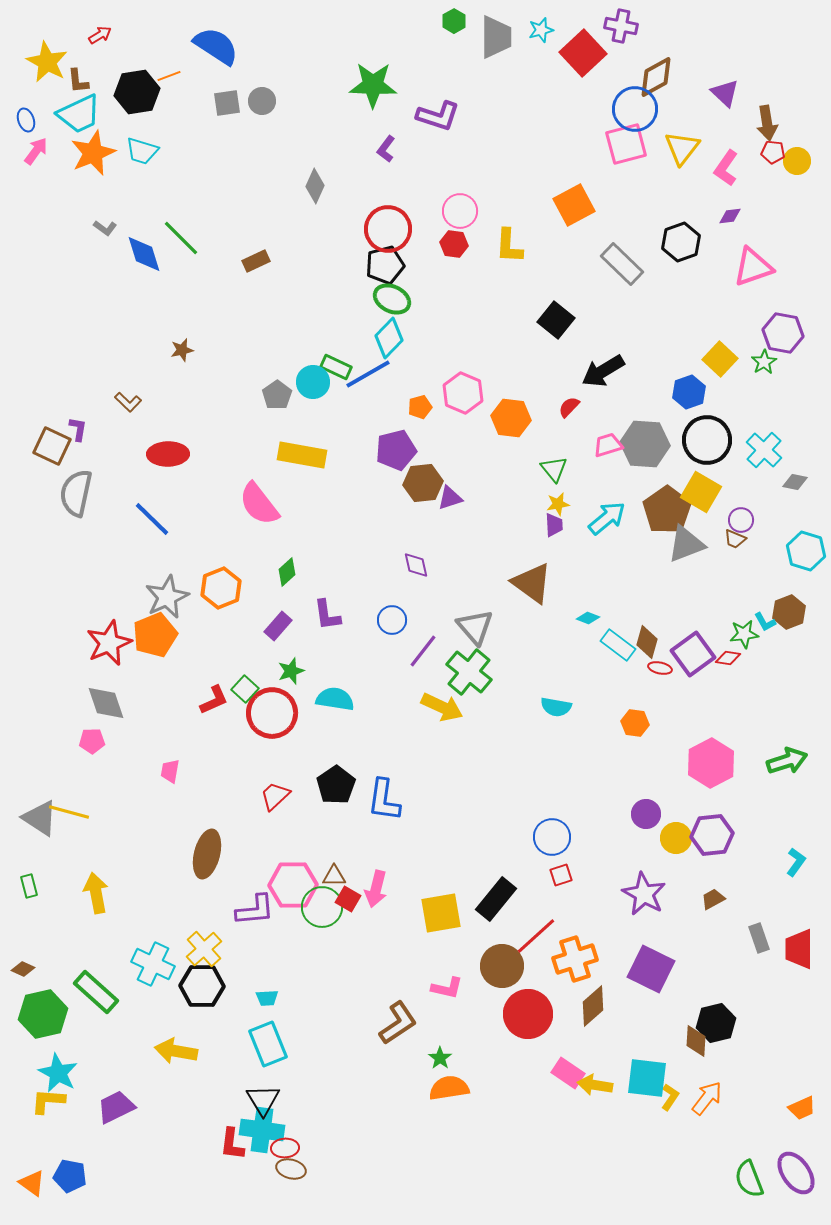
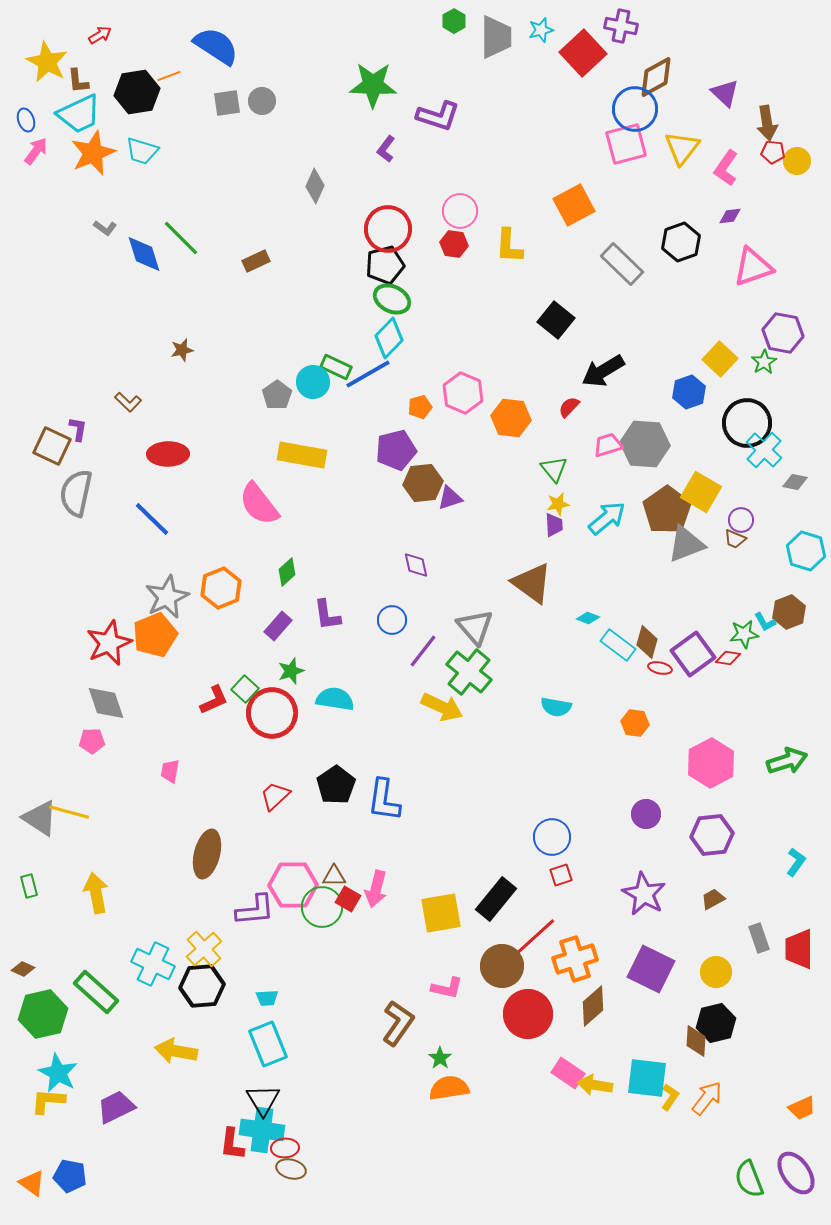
black circle at (707, 440): moved 40 px right, 17 px up
yellow circle at (676, 838): moved 40 px right, 134 px down
black hexagon at (202, 986): rotated 6 degrees counterclockwise
brown L-shape at (398, 1023): rotated 21 degrees counterclockwise
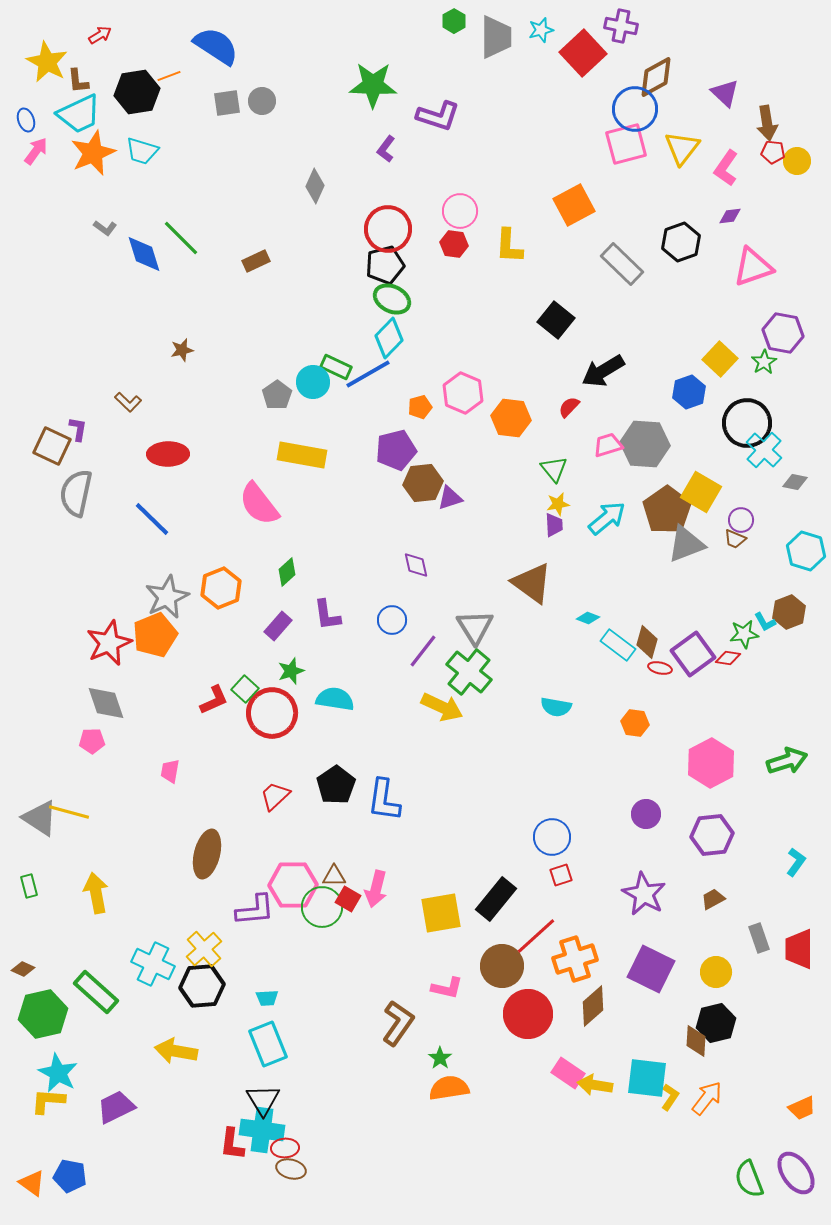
gray triangle at (475, 627): rotated 9 degrees clockwise
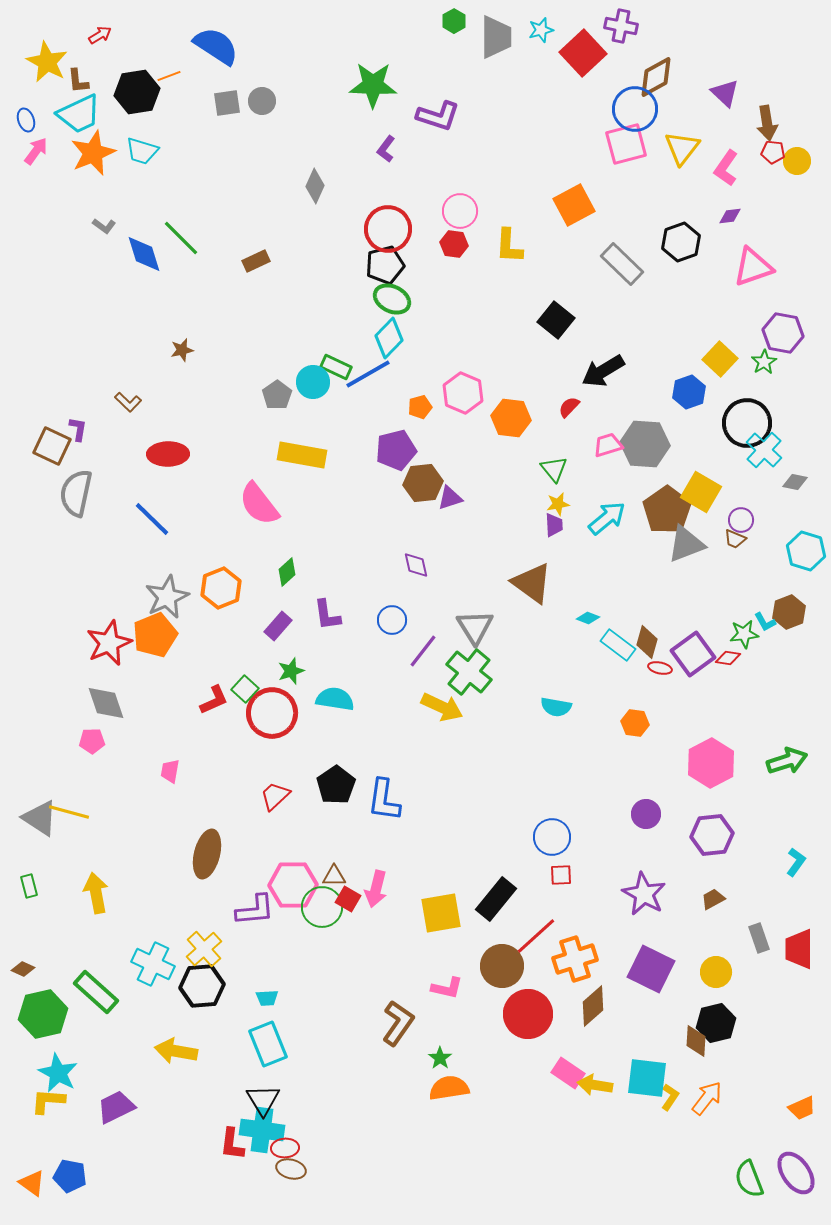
gray L-shape at (105, 228): moved 1 px left, 2 px up
red square at (561, 875): rotated 15 degrees clockwise
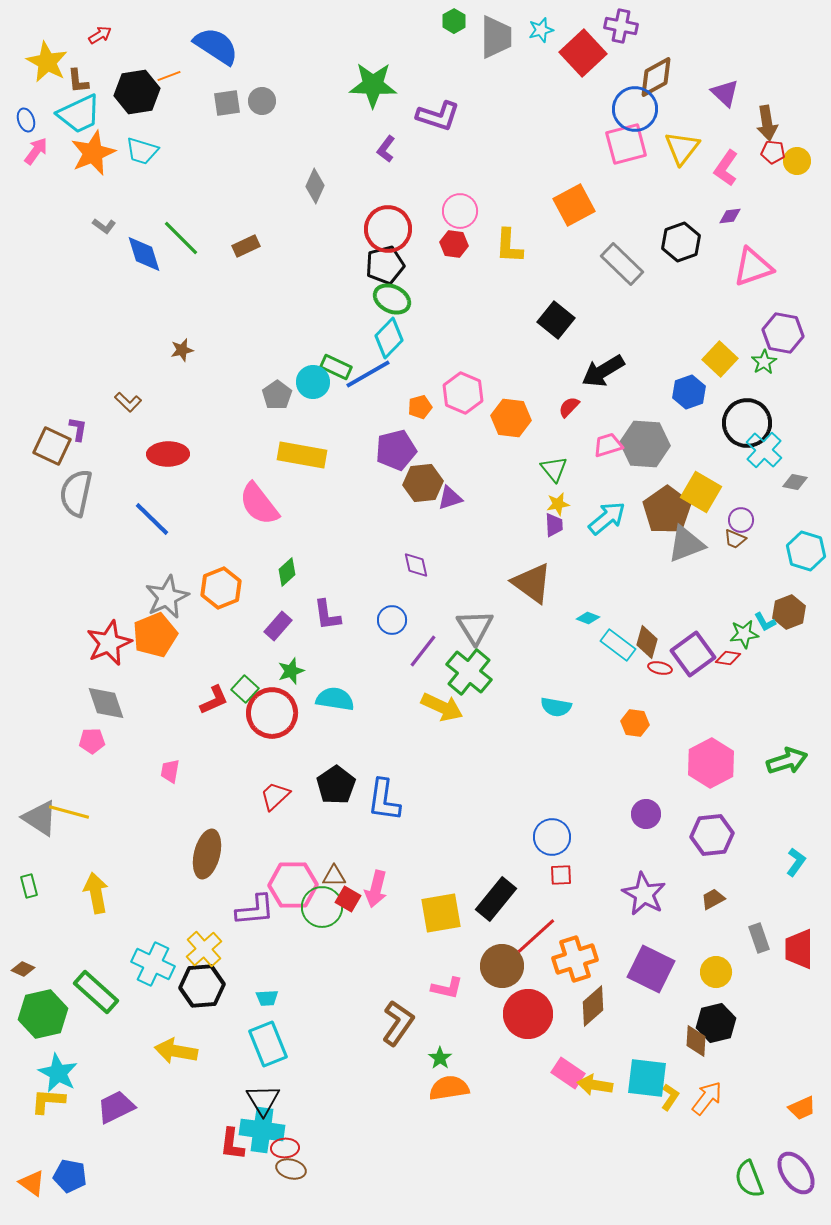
brown rectangle at (256, 261): moved 10 px left, 15 px up
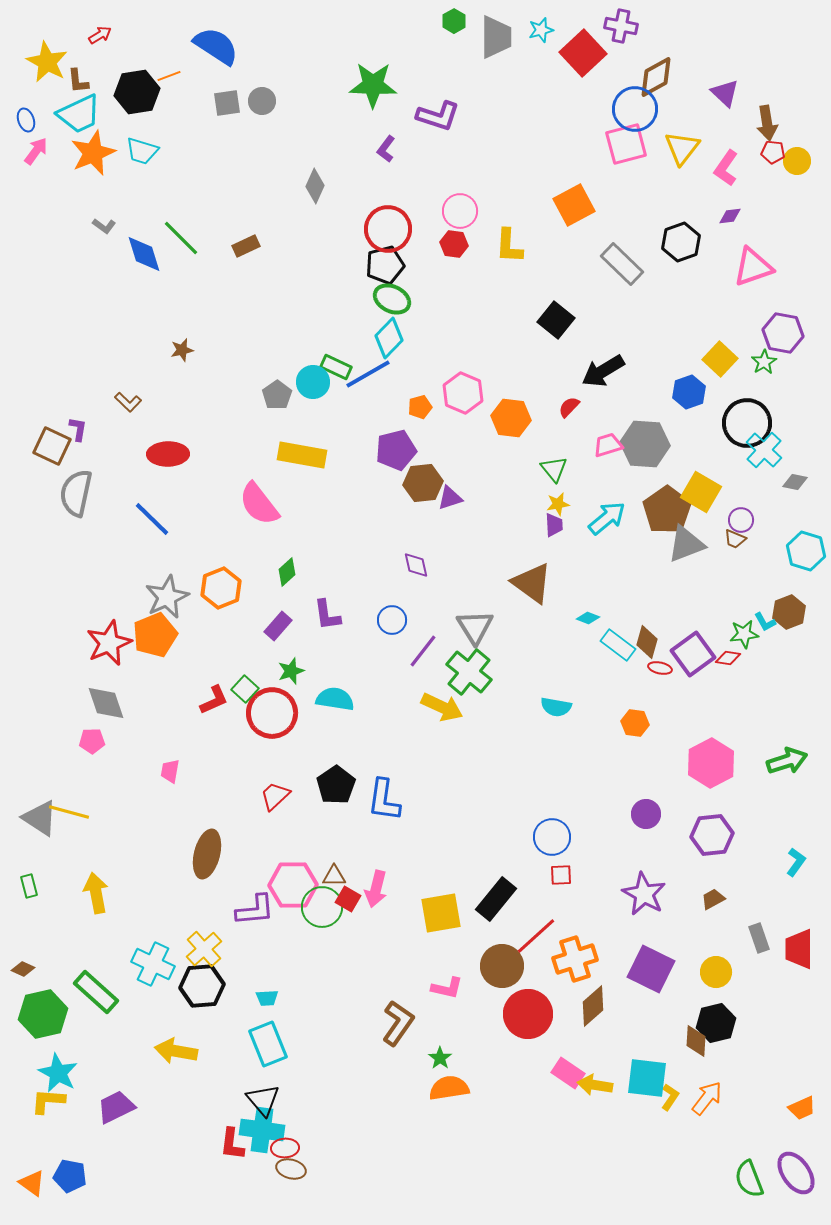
black triangle at (263, 1100): rotated 9 degrees counterclockwise
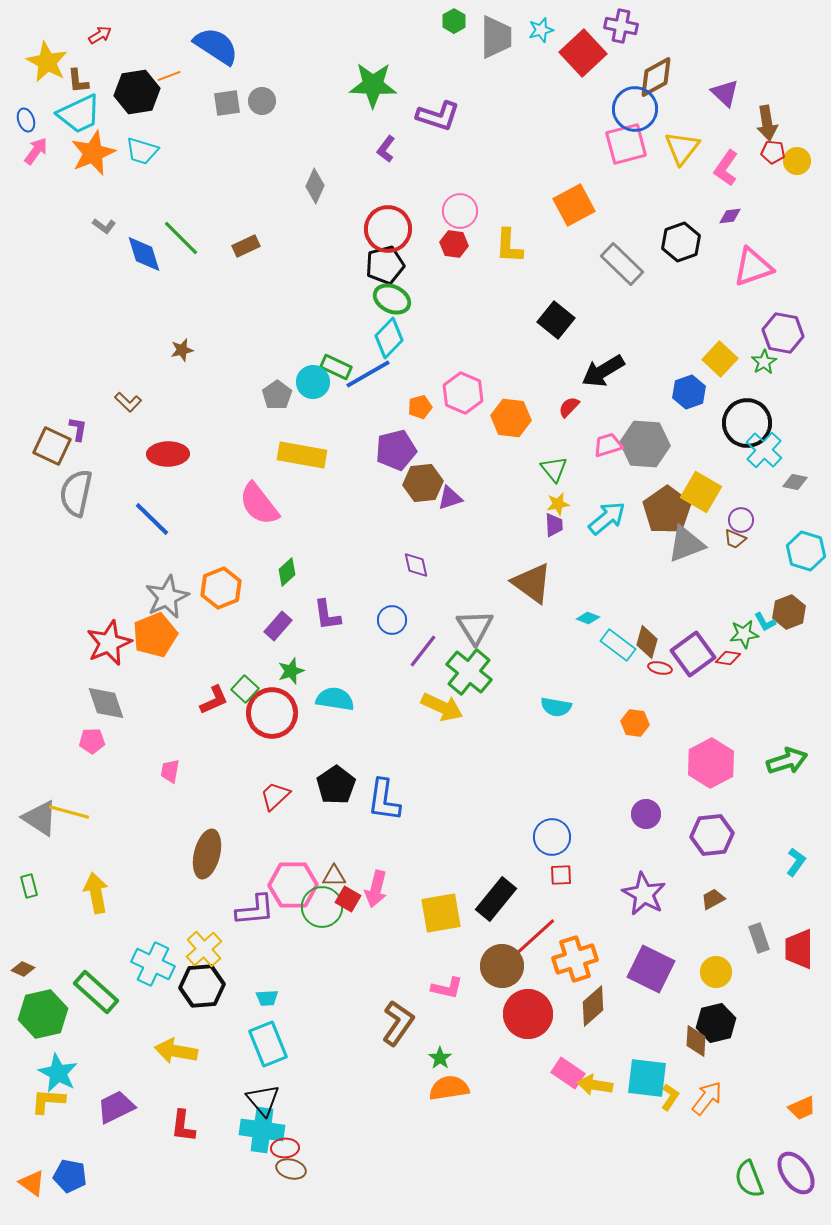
red L-shape at (232, 1144): moved 49 px left, 18 px up
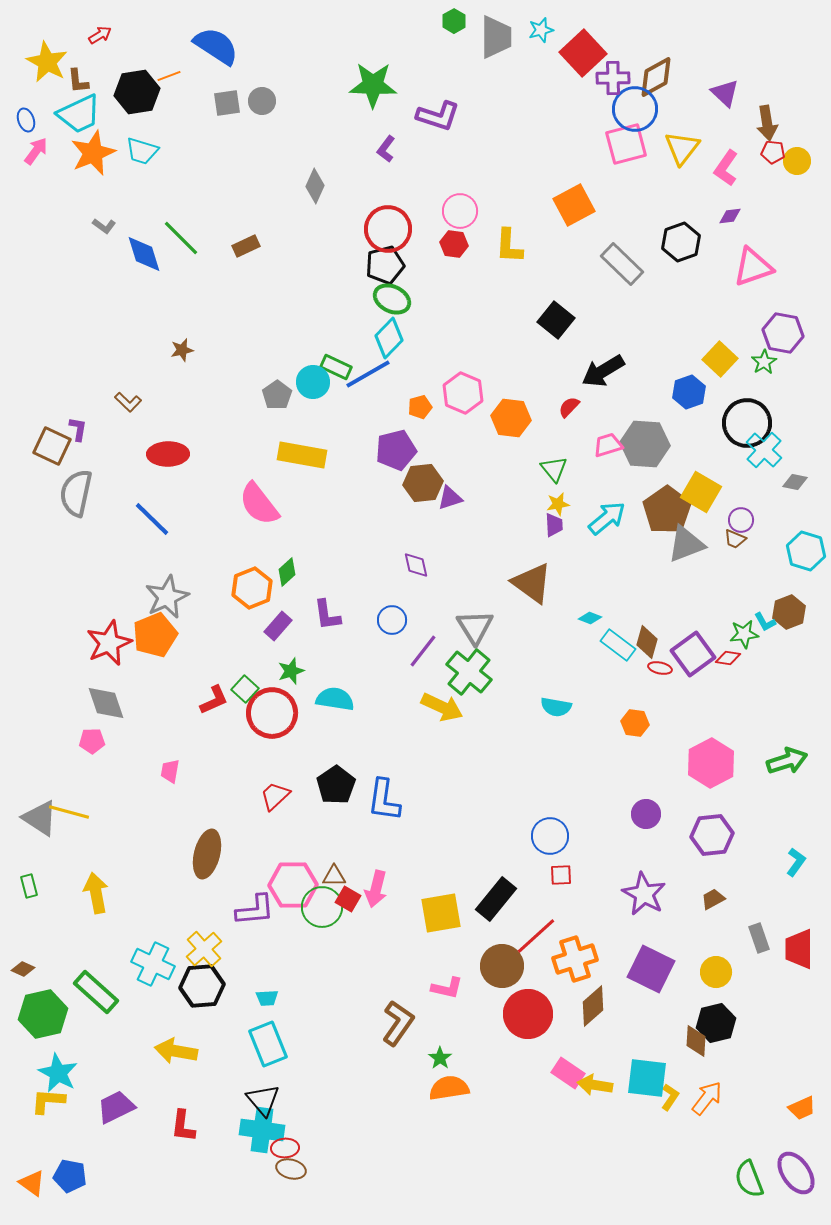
purple cross at (621, 26): moved 8 px left, 52 px down; rotated 12 degrees counterclockwise
orange hexagon at (221, 588): moved 31 px right
cyan diamond at (588, 618): moved 2 px right
blue circle at (552, 837): moved 2 px left, 1 px up
